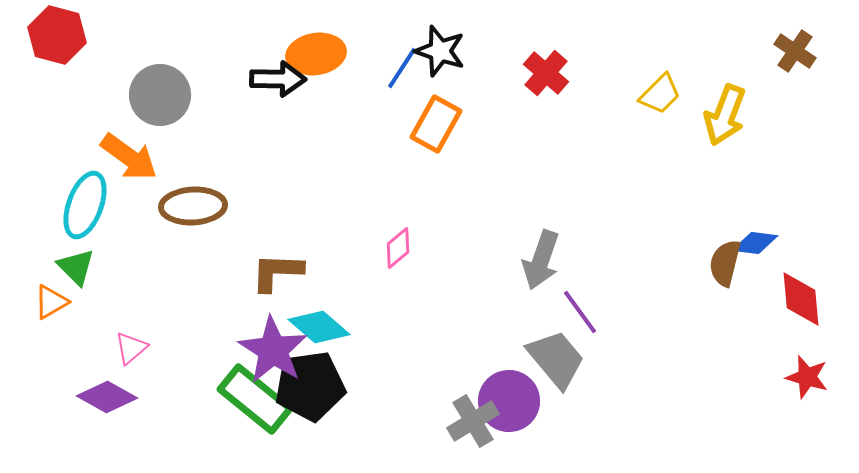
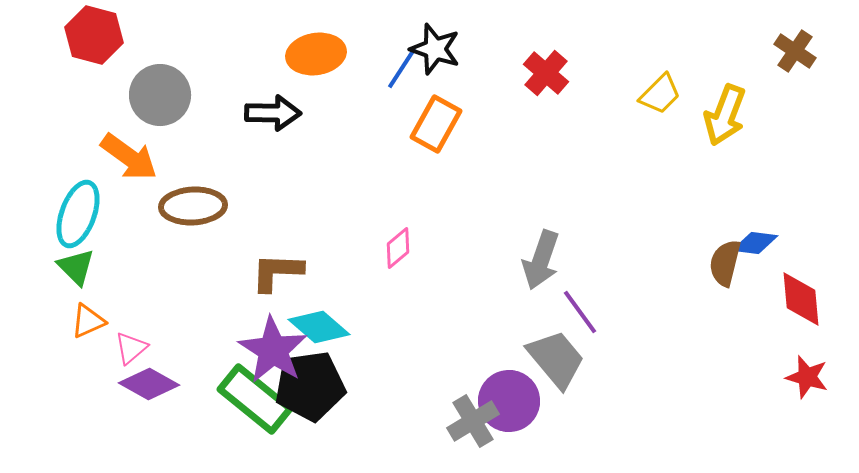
red hexagon: moved 37 px right
black star: moved 5 px left, 2 px up
black arrow: moved 5 px left, 34 px down
cyan ellipse: moved 7 px left, 9 px down
orange triangle: moved 37 px right, 19 px down; rotated 6 degrees clockwise
purple diamond: moved 42 px right, 13 px up
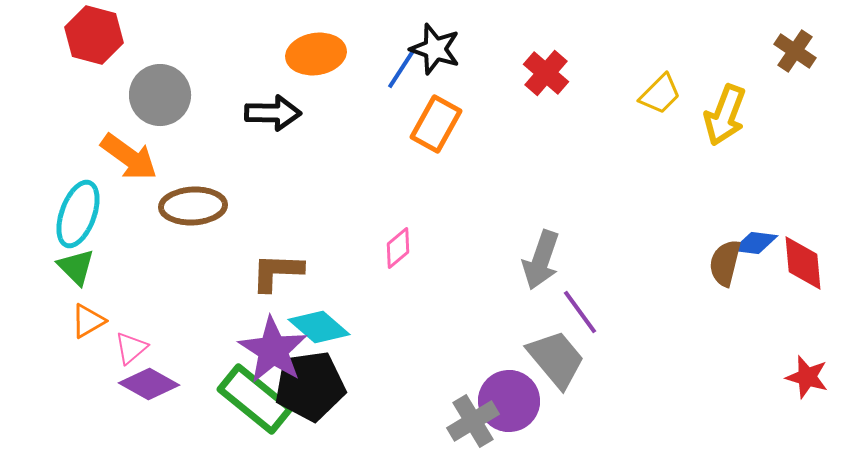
red diamond: moved 2 px right, 36 px up
orange triangle: rotated 6 degrees counterclockwise
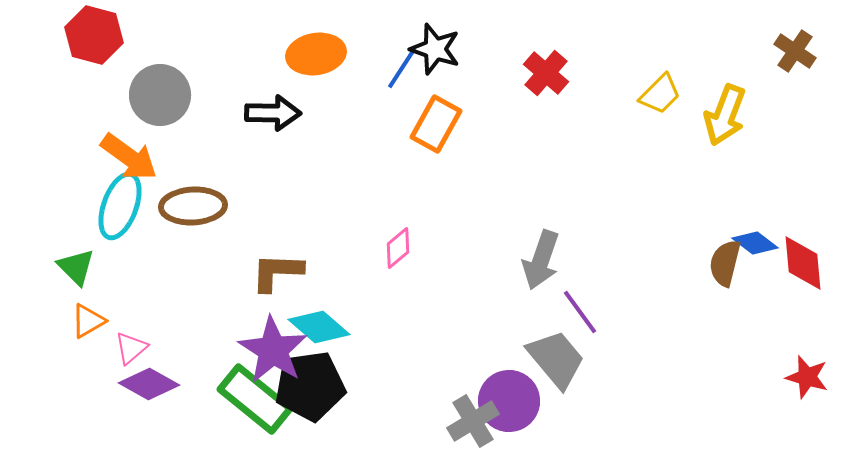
cyan ellipse: moved 42 px right, 8 px up
blue diamond: rotated 30 degrees clockwise
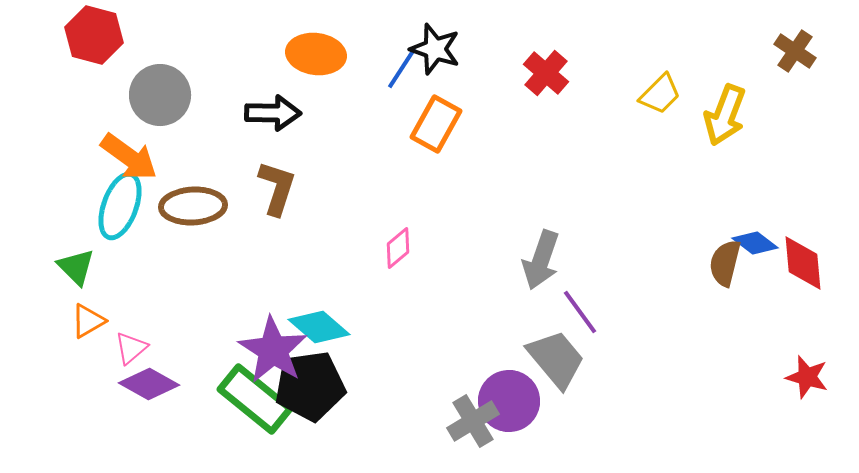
orange ellipse: rotated 16 degrees clockwise
brown L-shape: moved 84 px up; rotated 106 degrees clockwise
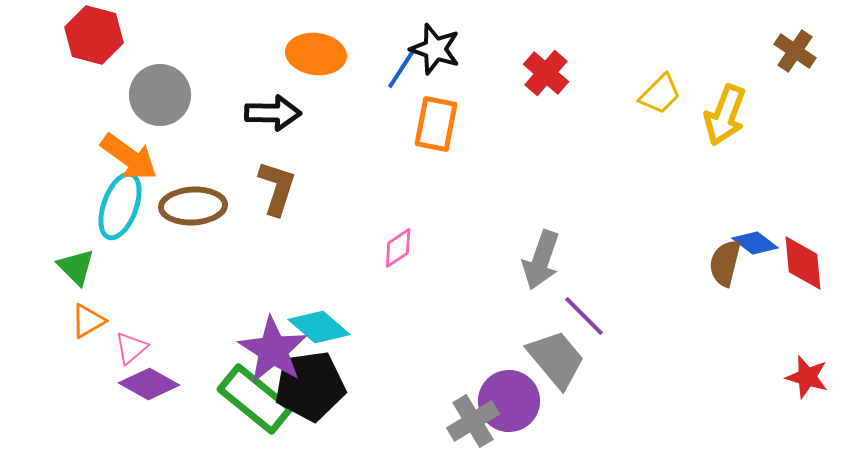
orange rectangle: rotated 18 degrees counterclockwise
pink diamond: rotated 6 degrees clockwise
purple line: moved 4 px right, 4 px down; rotated 9 degrees counterclockwise
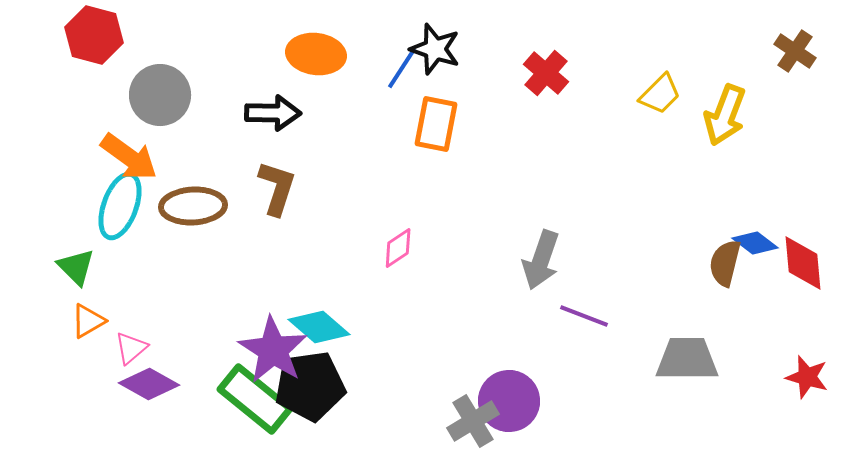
purple line: rotated 24 degrees counterclockwise
gray trapezoid: moved 131 px right; rotated 50 degrees counterclockwise
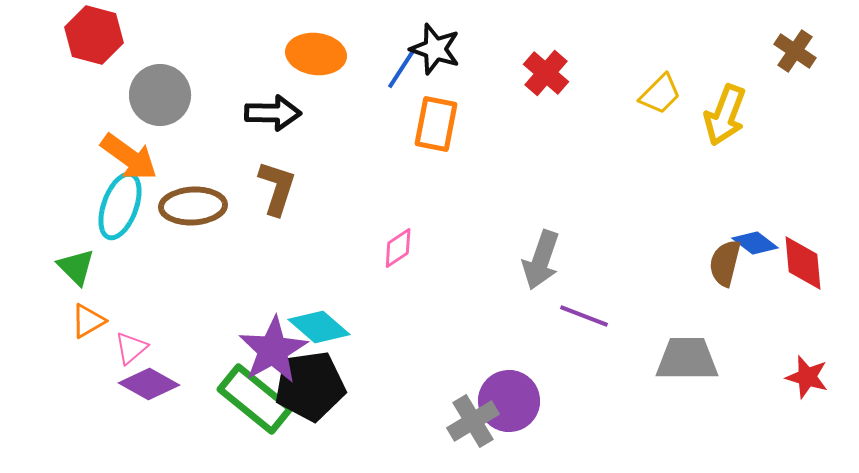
purple star: rotated 10 degrees clockwise
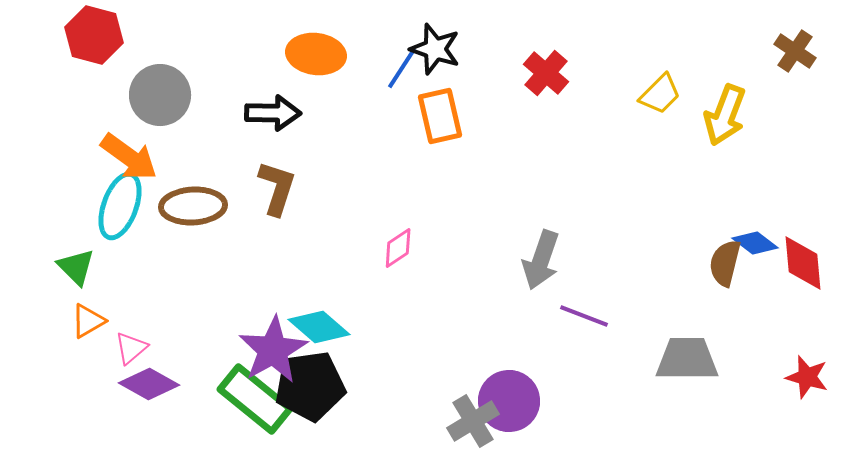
orange rectangle: moved 4 px right, 8 px up; rotated 24 degrees counterclockwise
